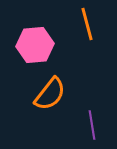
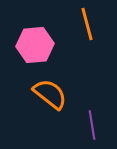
orange semicircle: rotated 90 degrees counterclockwise
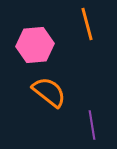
orange semicircle: moved 1 px left, 2 px up
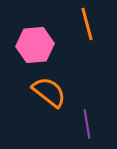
purple line: moved 5 px left, 1 px up
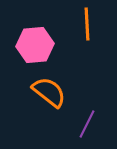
orange line: rotated 12 degrees clockwise
purple line: rotated 36 degrees clockwise
